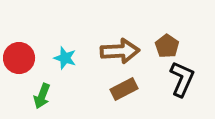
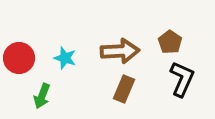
brown pentagon: moved 3 px right, 4 px up
brown rectangle: rotated 40 degrees counterclockwise
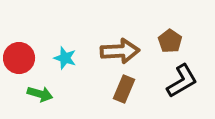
brown pentagon: moved 1 px up
black L-shape: moved 2 px down; rotated 36 degrees clockwise
green arrow: moved 2 px left, 2 px up; rotated 95 degrees counterclockwise
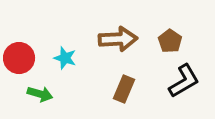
brown arrow: moved 2 px left, 12 px up
black L-shape: moved 2 px right
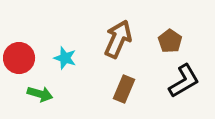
brown arrow: rotated 63 degrees counterclockwise
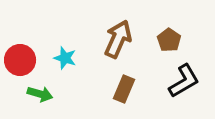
brown pentagon: moved 1 px left, 1 px up
red circle: moved 1 px right, 2 px down
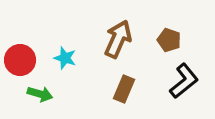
brown pentagon: rotated 15 degrees counterclockwise
black L-shape: rotated 9 degrees counterclockwise
